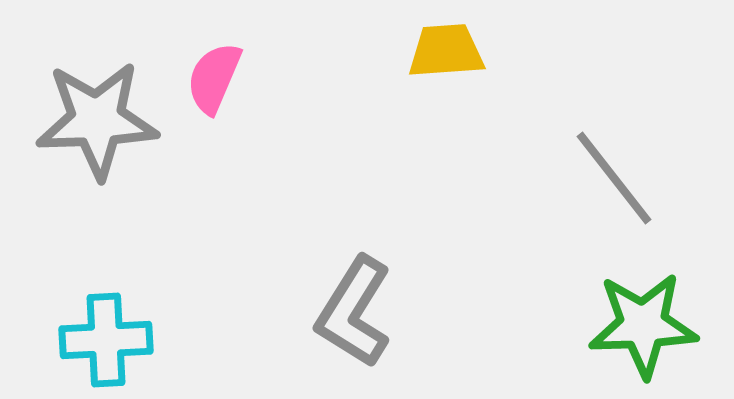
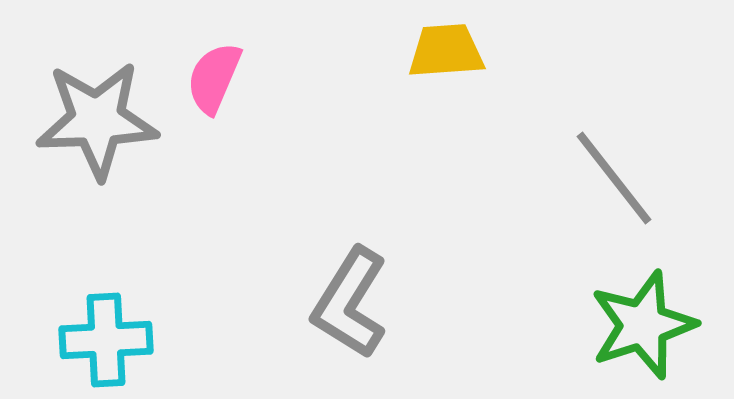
gray L-shape: moved 4 px left, 9 px up
green star: rotated 16 degrees counterclockwise
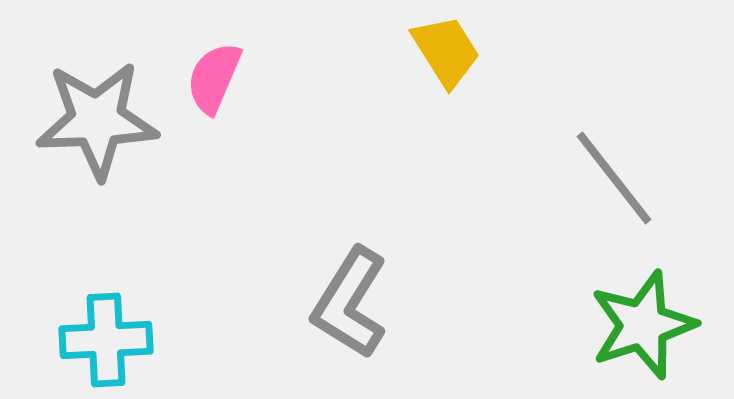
yellow trapezoid: rotated 62 degrees clockwise
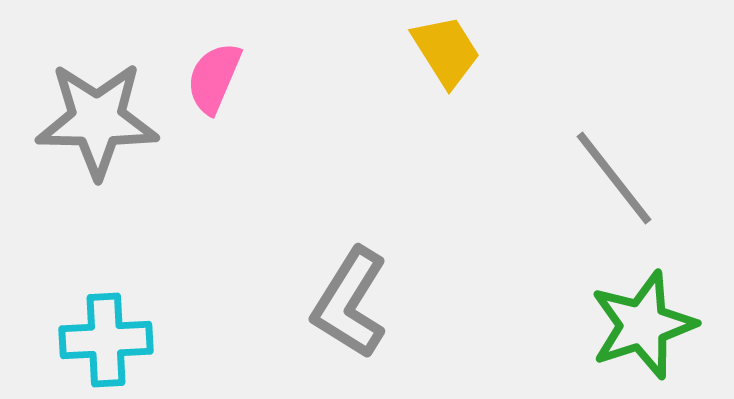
gray star: rotated 3 degrees clockwise
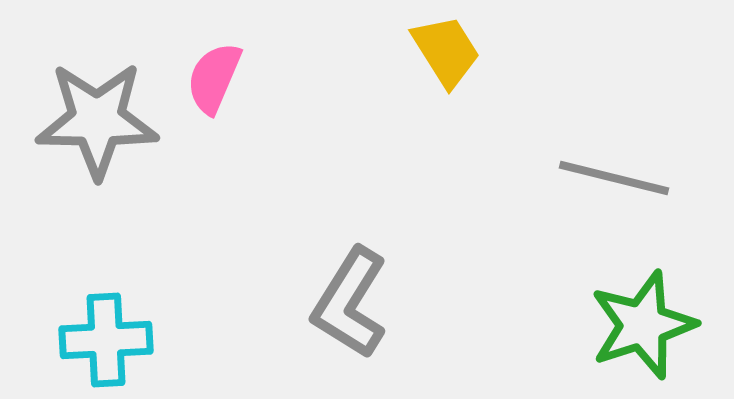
gray line: rotated 38 degrees counterclockwise
